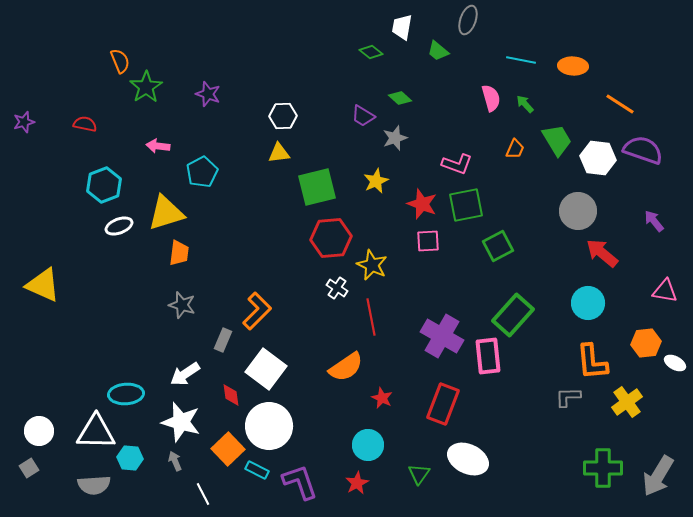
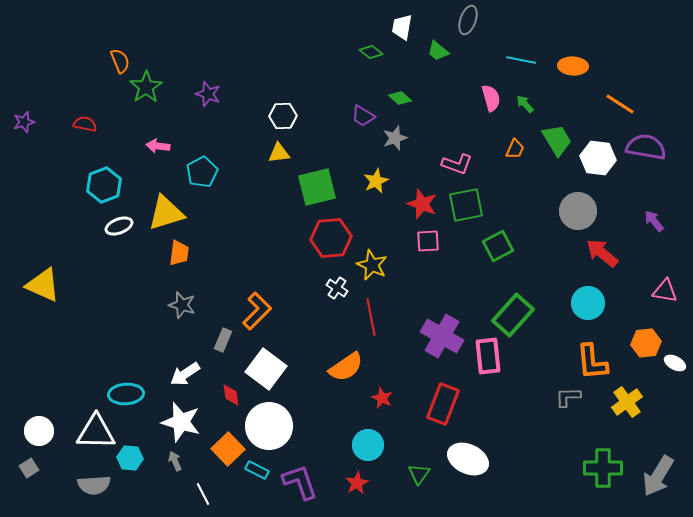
purple semicircle at (643, 150): moved 3 px right, 3 px up; rotated 9 degrees counterclockwise
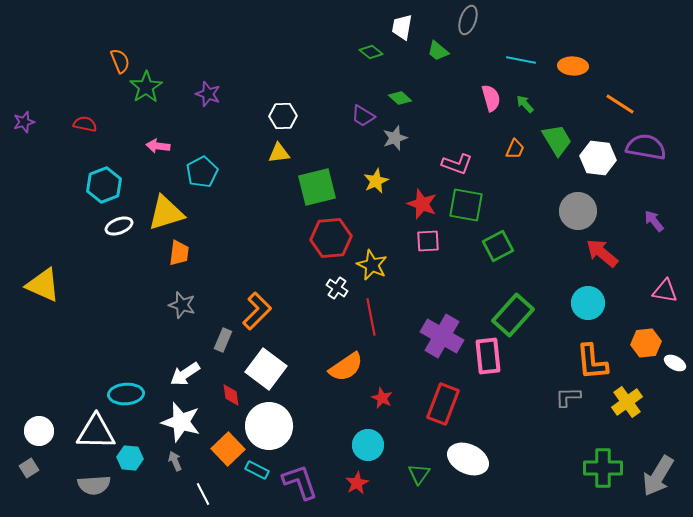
green square at (466, 205): rotated 21 degrees clockwise
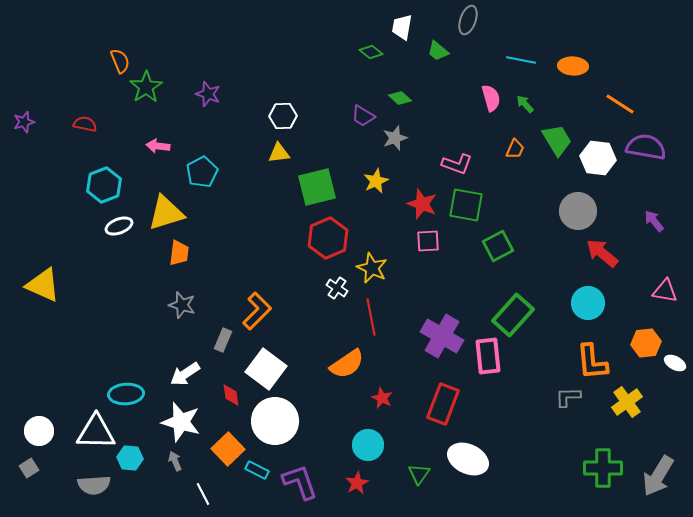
red hexagon at (331, 238): moved 3 px left; rotated 18 degrees counterclockwise
yellow star at (372, 265): moved 3 px down
orange semicircle at (346, 367): moved 1 px right, 3 px up
white circle at (269, 426): moved 6 px right, 5 px up
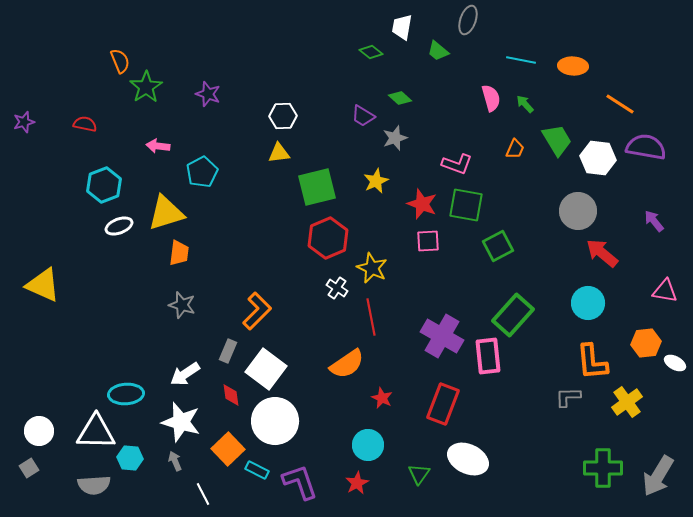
gray rectangle at (223, 340): moved 5 px right, 11 px down
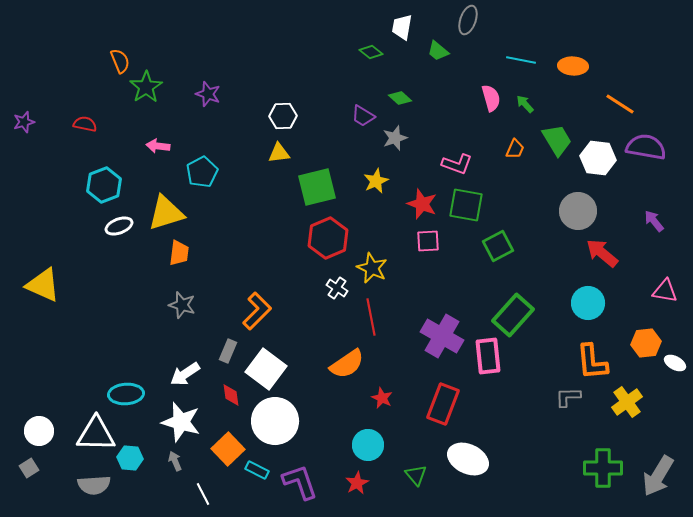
white triangle at (96, 432): moved 2 px down
green triangle at (419, 474): moved 3 px left, 1 px down; rotated 15 degrees counterclockwise
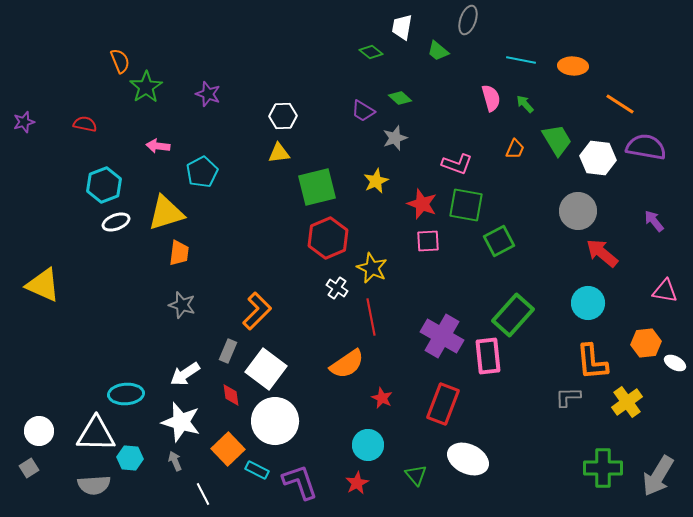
purple trapezoid at (363, 116): moved 5 px up
white ellipse at (119, 226): moved 3 px left, 4 px up
green square at (498, 246): moved 1 px right, 5 px up
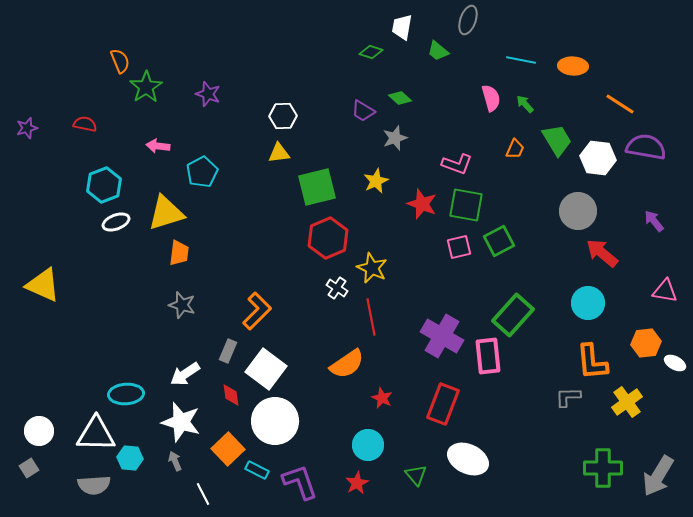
green diamond at (371, 52): rotated 20 degrees counterclockwise
purple star at (24, 122): moved 3 px right, 6 px down
pink square at (428, 241): moved 31 px right, 6 px down; rotated 10 degrees counterclockwise
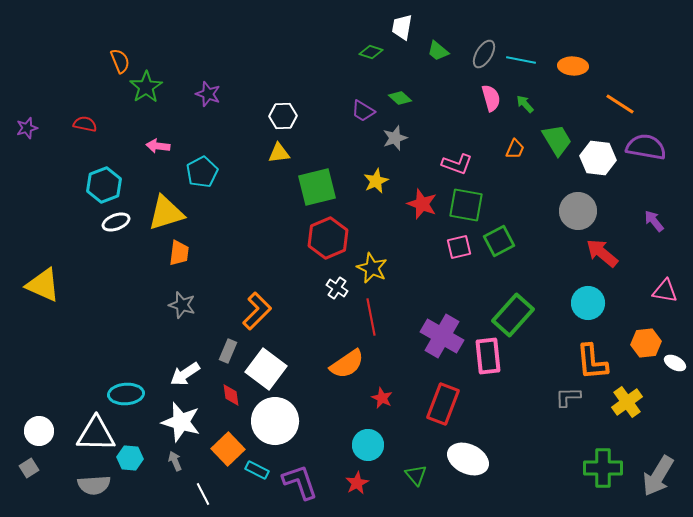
gray ellipse at (468, 20): moved 16 px right, 34 px down; rotated 12 degrees clockwise
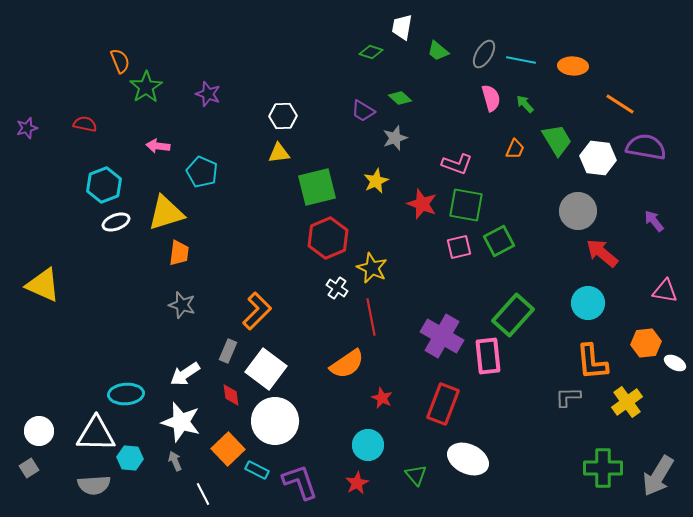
cyan pentagon at (202, 172): rotated 20 degrees counterclockwise
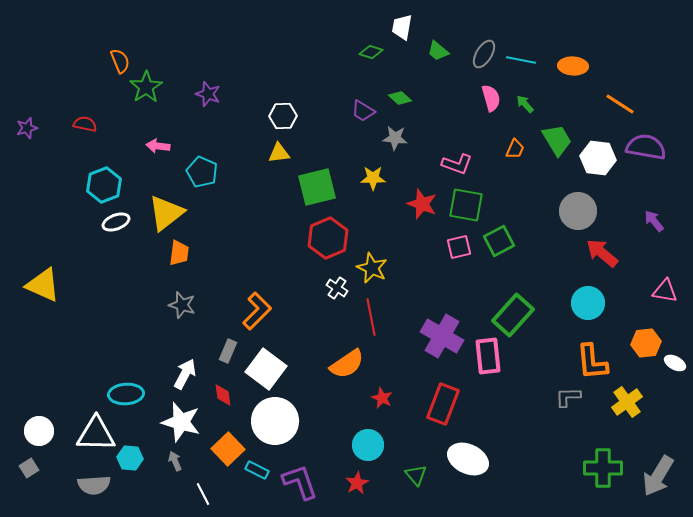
gray star at (395, 138): rotated 25 degrees clockwise
yellow star at (376, 181): moved 3 px left, 3 px up; rotated 25 degrees clockwise
yellow triangle at (166, 213): rotated 21 degrees counterclockwise
white arrow at (185, 374): rotated 152 degrees clockwise
red diamond at (231, 395): moved 8 px left
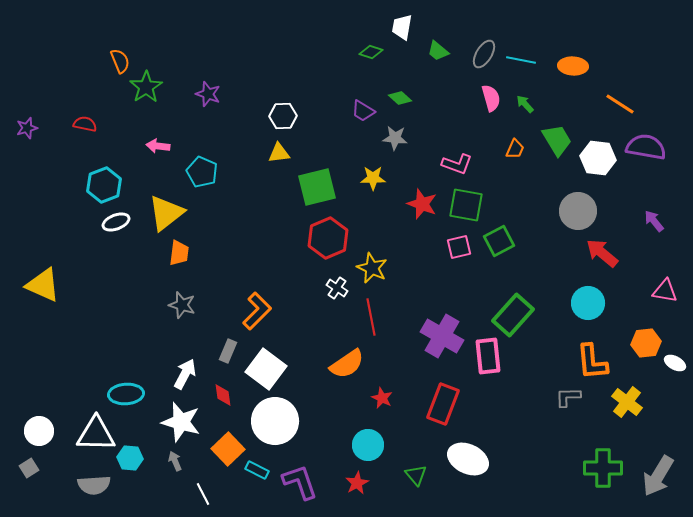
yellow cross at (627, 402): rotated 16 degrees counterclockwise
